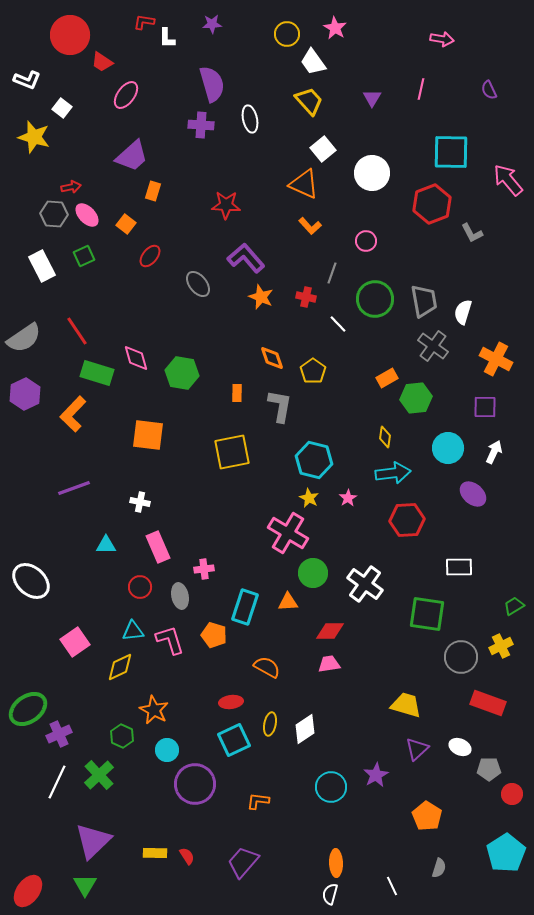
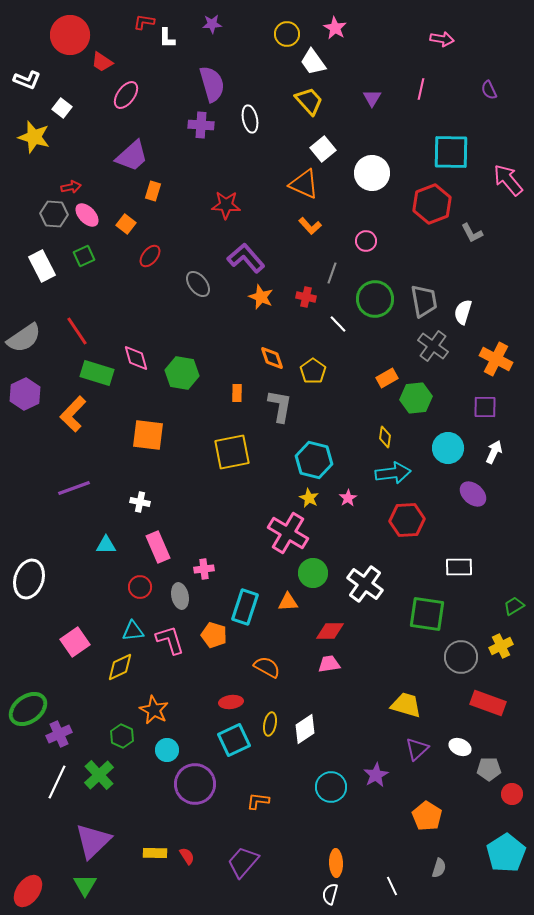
white ellipse at (31, 581): moved 2 px left, 2 px up; rotated 66 degrees clockwise
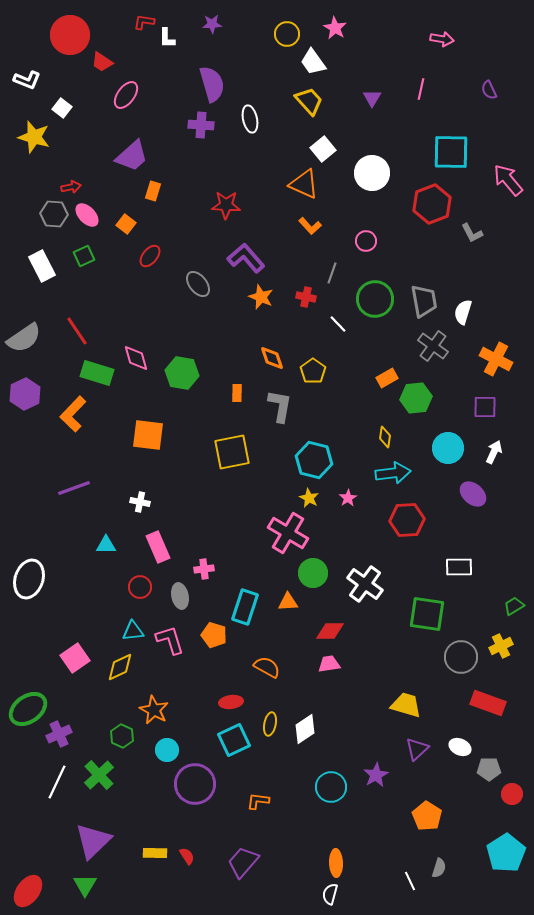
pink square at (75, 642): moved 16 px down
white line at (392, 886): moved 18 px right, 5 px up
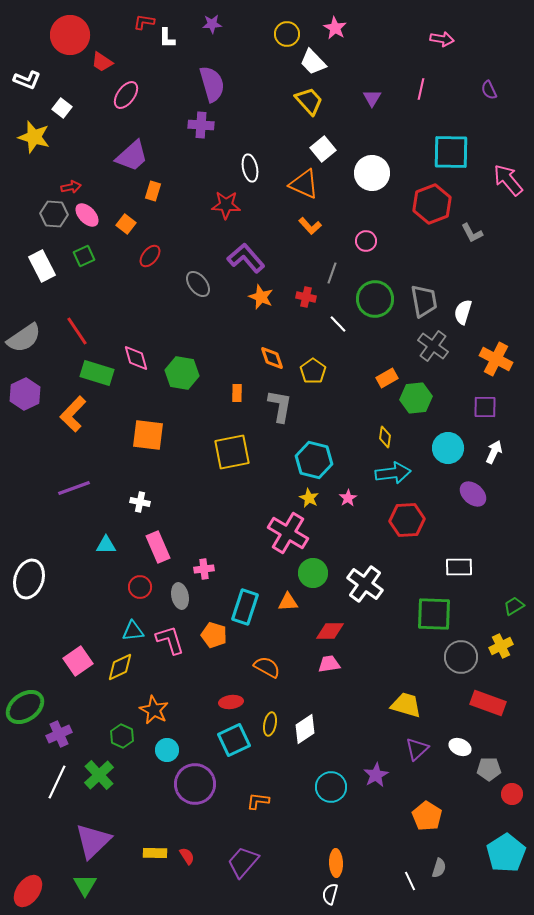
white trapezoid at (313, 62): rotated 8 degrees counterclockwise
white ellipse at (250, 119): moved 49 px down
green square at (427, 614): moved 7 px right; rotated 6 degrees counterclockwise
pink square at (75, 658): moved 3 px right, 3 px down
green ellipse at (28, 709): moved 3 px left, 2 px up
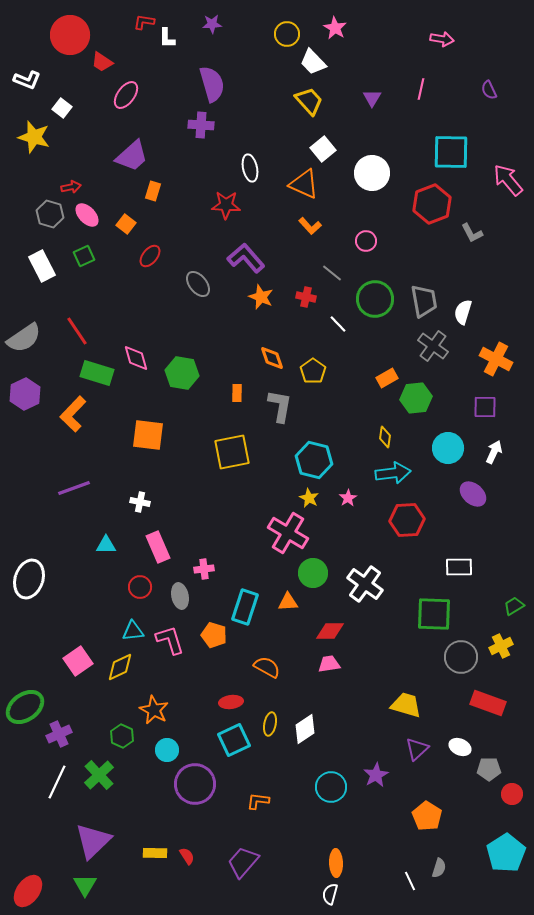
gray hexagon at (54, 214): moved 4 px left; rotated 12 degrees clockwise
gray line at (332, 273): rotated 70 degrees counterclockwise
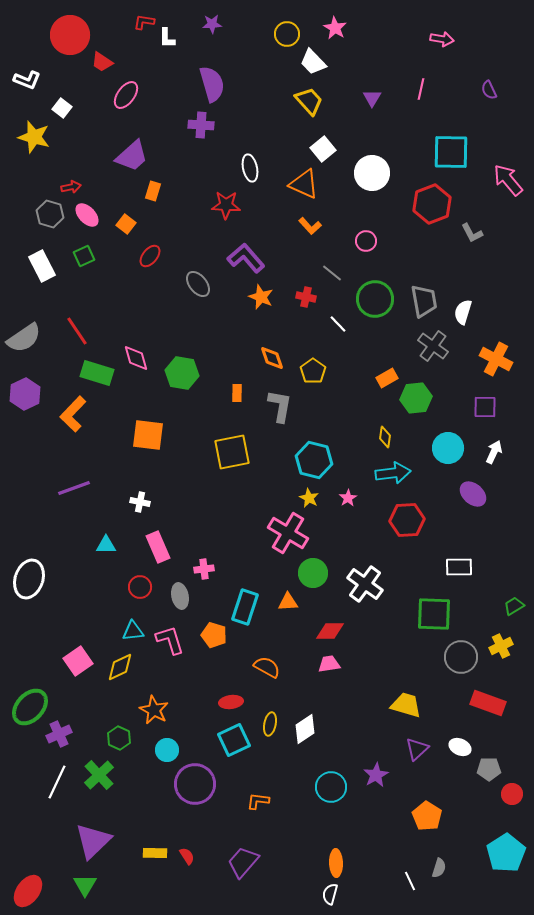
green ellipse at (25, 707): moved 5 px right; rotated 12 degrees counterclockwise
green hexagon at (122, 736): moved 3 px left, 2 px down
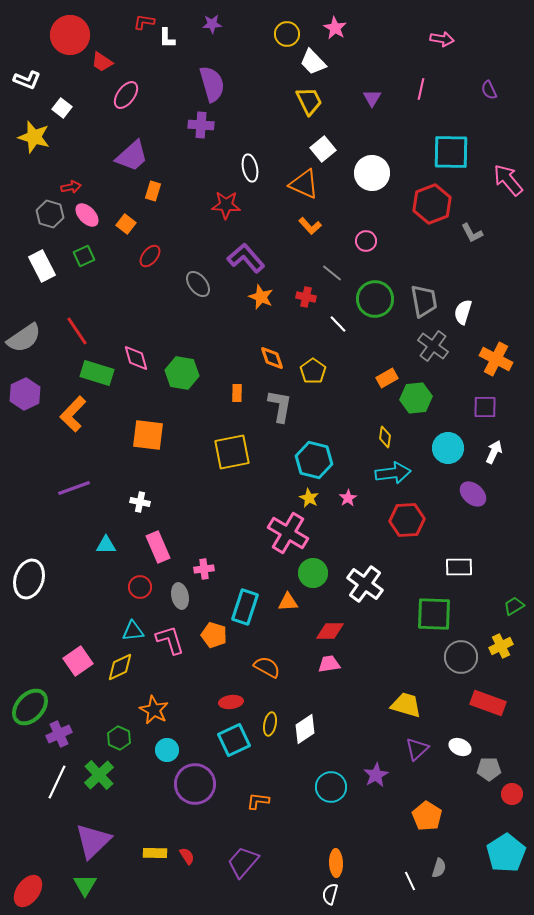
yellow trapezoid at (309, 101): rotated 16 degrees clockwise
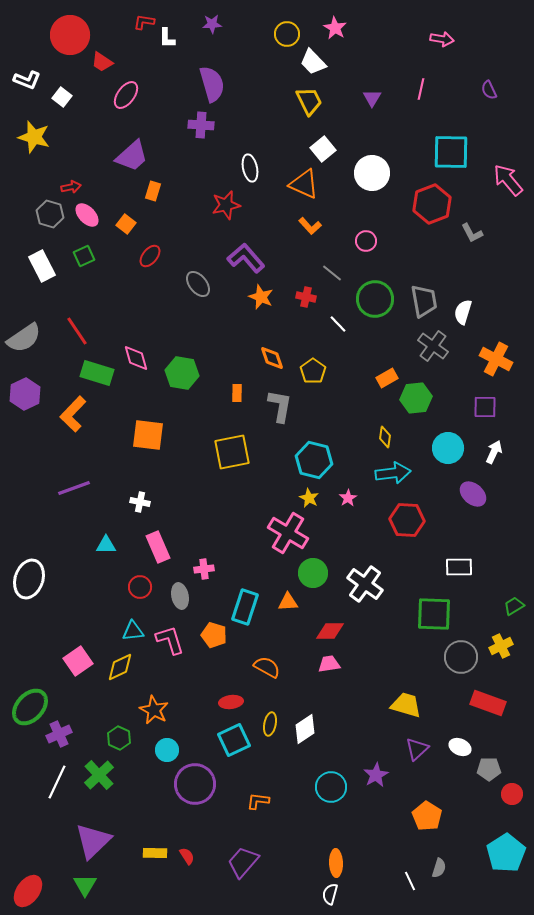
white square at (62, 108): moved 11 px up
red star at (226, 205): rotated 16 degrees counterclockwise
red hexagon at (407, 520): rotated 8 degrees clockwise
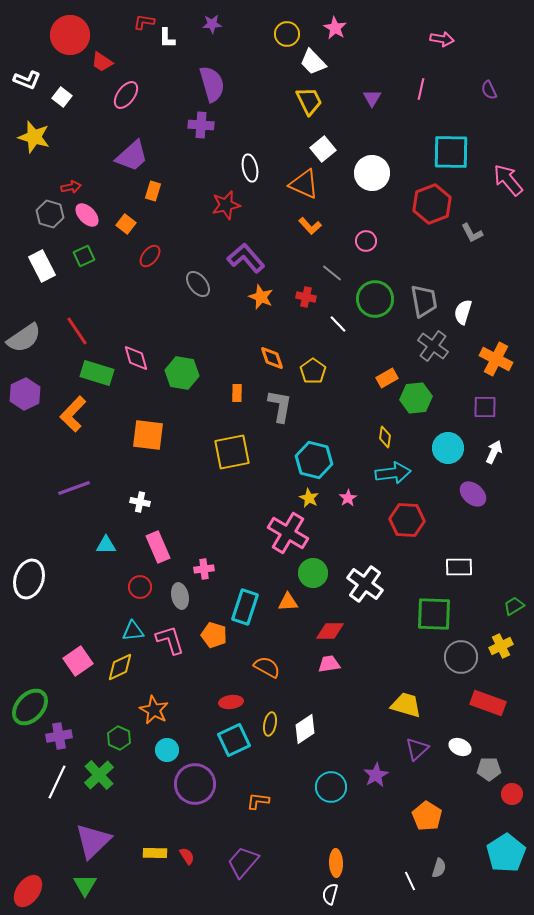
purple cross at (59, 734): moved 2 px down; rotated 15 degrees clockwise
